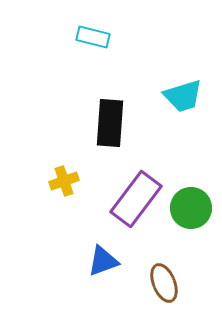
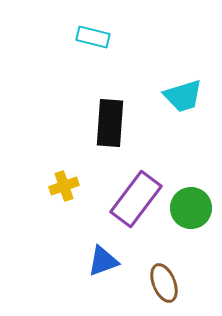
yellow cross: moved 5 px down
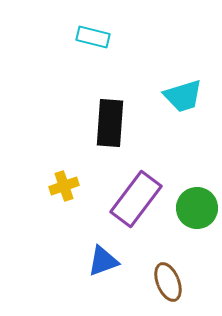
green circle: moved 6 px right
brown ellipse: moved 4 px right, 1 px up
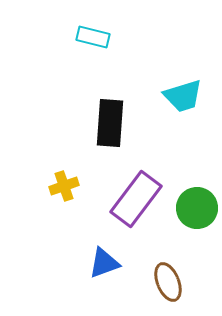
blue triangle: moved 1 px right, 2 px down
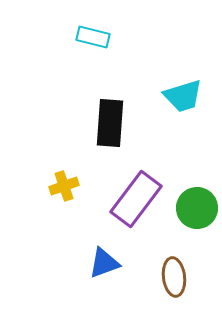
brown ellipse: moved 6 px right, 5 px up; rotated 15 degrees clockwise
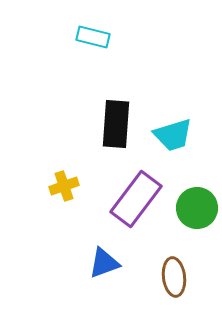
cyan trapezoid: moved 10 px left, 39 px down
black rectangle: moved 6 px right, 1 px down
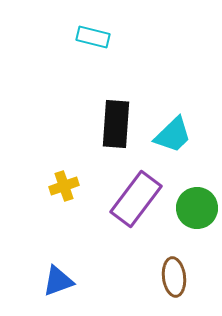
cyan trapezoid: rotated 27 degrees counterclockwise
blue triangle: moved 46 px left, 18 px down
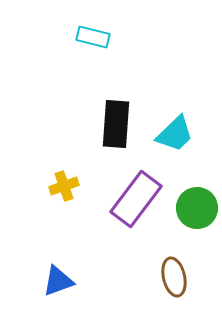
cyan trapezoid: moved 2 px right, 1 px up
brown ellipse: rotated 6 degrees counterclockwise
